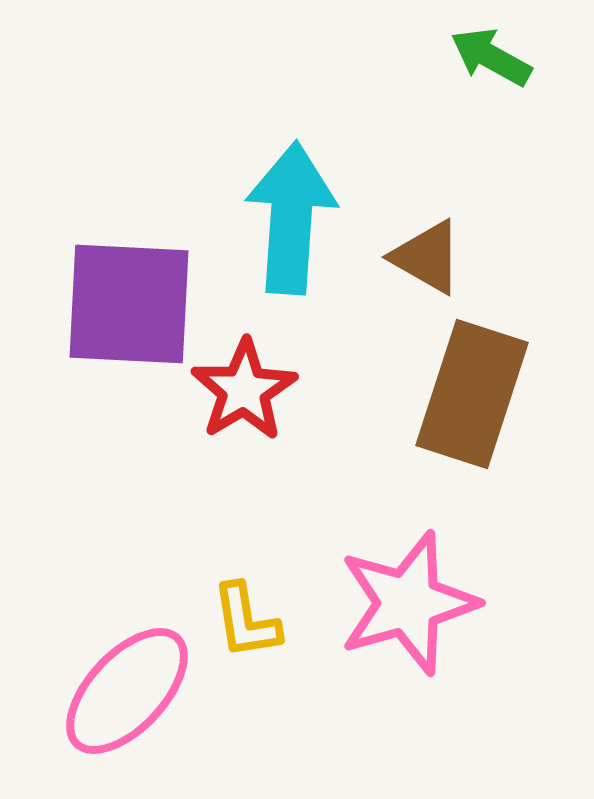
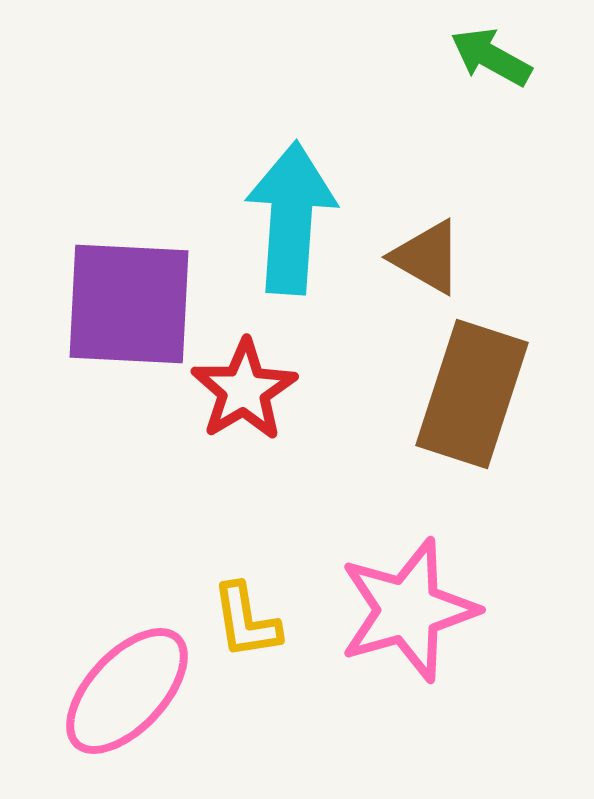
pink star: moved 7 px down
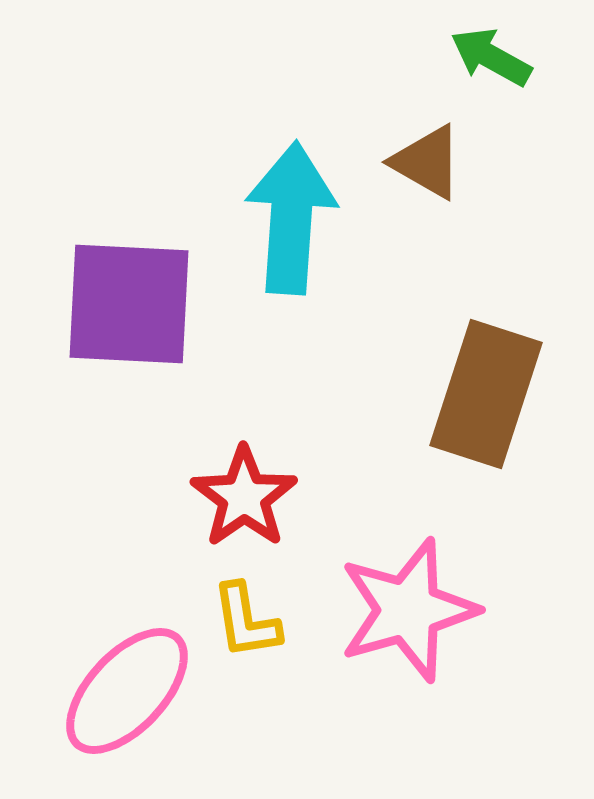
brown triangle: moved 95 px up
red star: moved 107 px down; rotated 4 degrees counterclockwise
brown rectangle: moved 14 px right
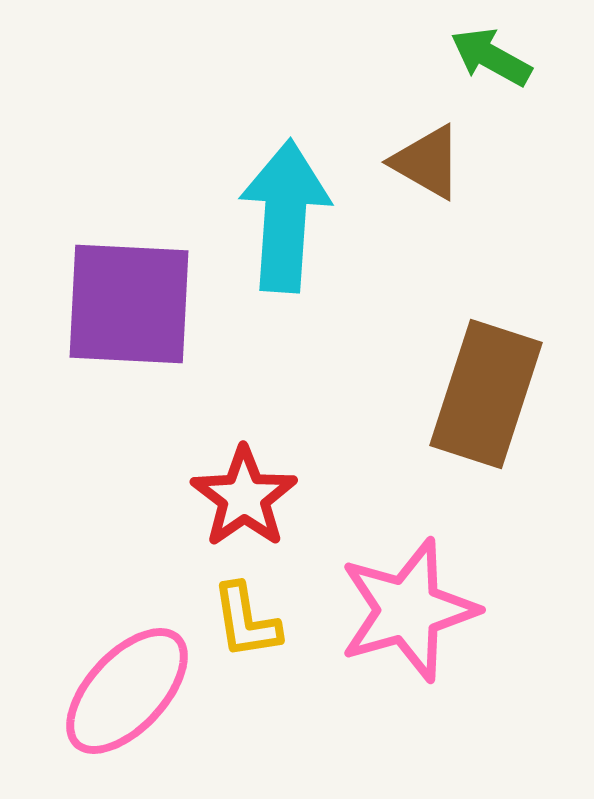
cyan arrow: moved 6 px left, 2 px up
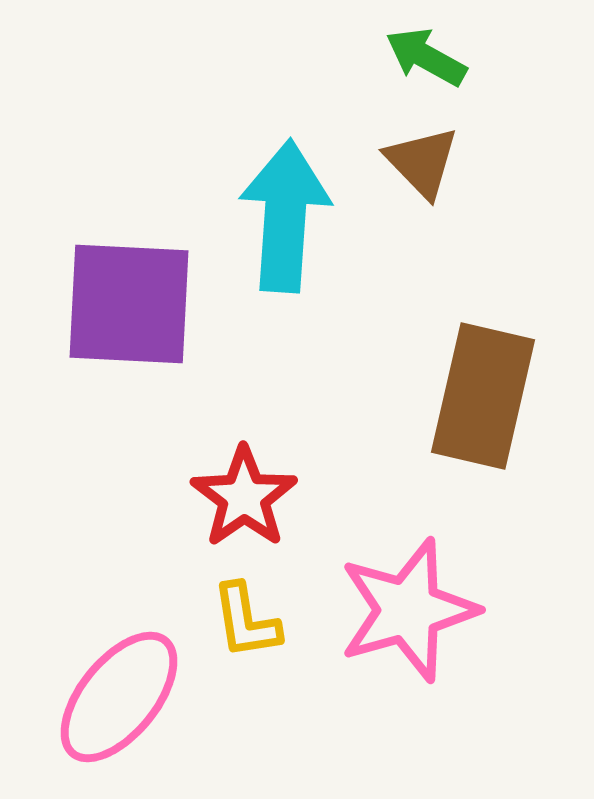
green arrow: moved 65 px left
brown triangle: moved 5 px left; rotated 16 degrees clockwise
brown rectangle: moved 3 px left, 2 px down; rotated 5 degrees counterclockwise
pink ellipse: moved 8 px left, 6 px down; rotated 4 degrees counterclockwise
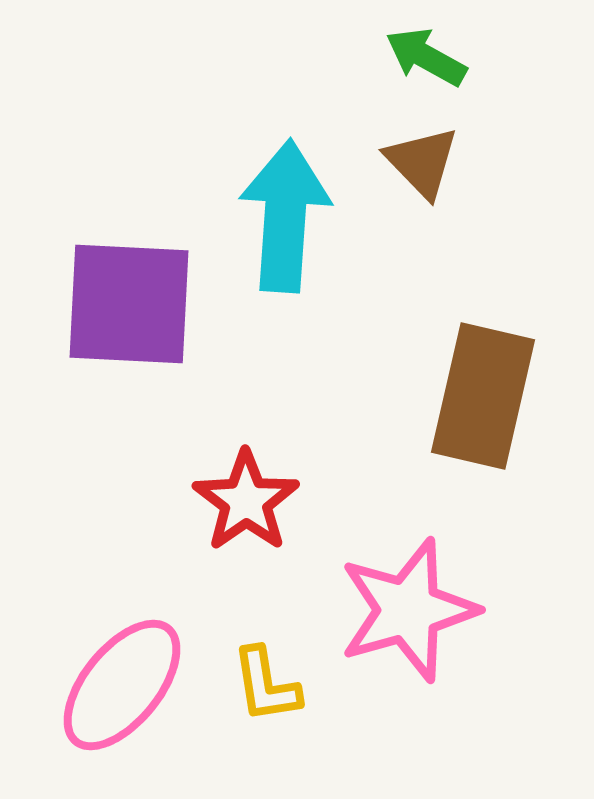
red star: moved 2 px right, 4 px down
yellow L-shape: moved 20 px right, 64 px down
pink ellipse: moved 3 px right, 12 px up
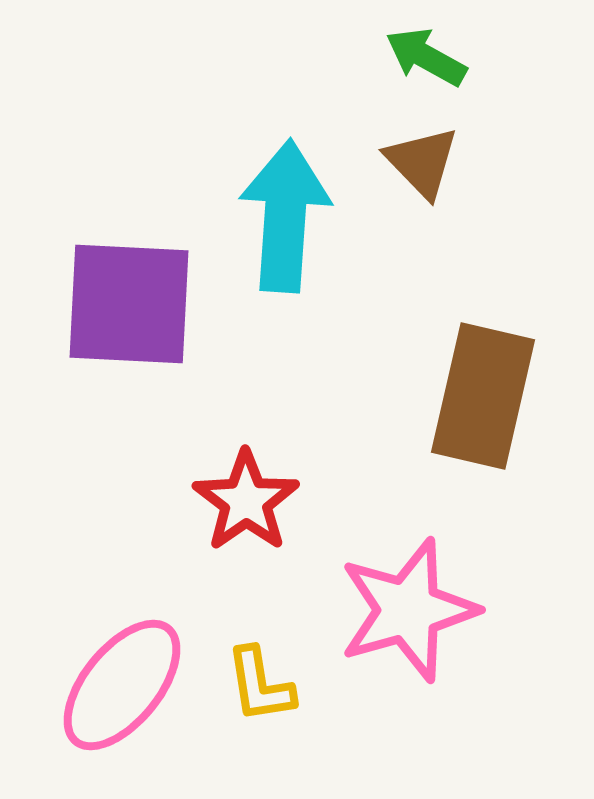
yellow L-shape: moved 6 px left
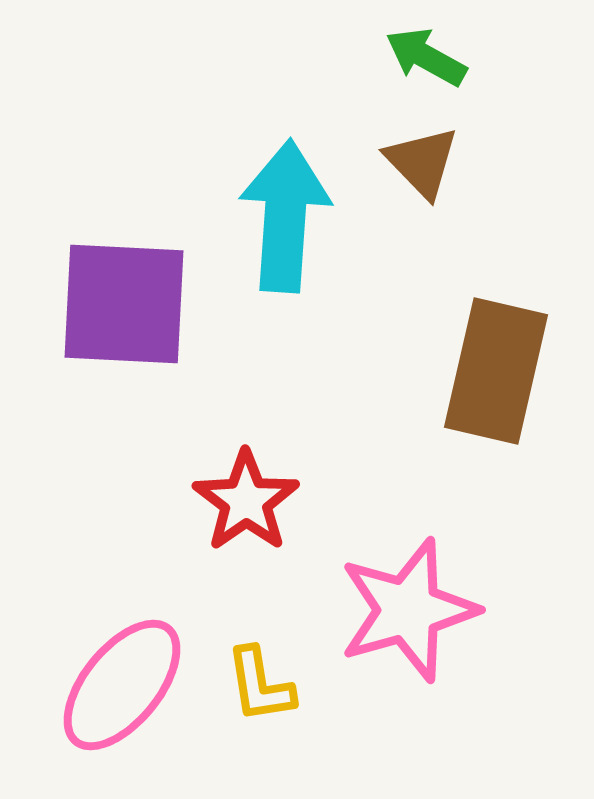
purple square: moved 5 px left
brown rectangle: moved 13 px right, 25 px up
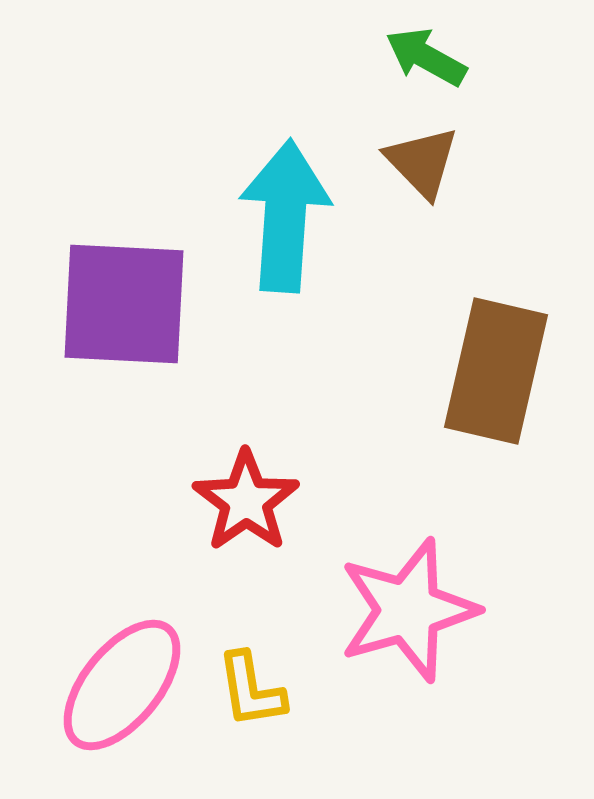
yellow L-shape: moved 9 px left, 5 px down
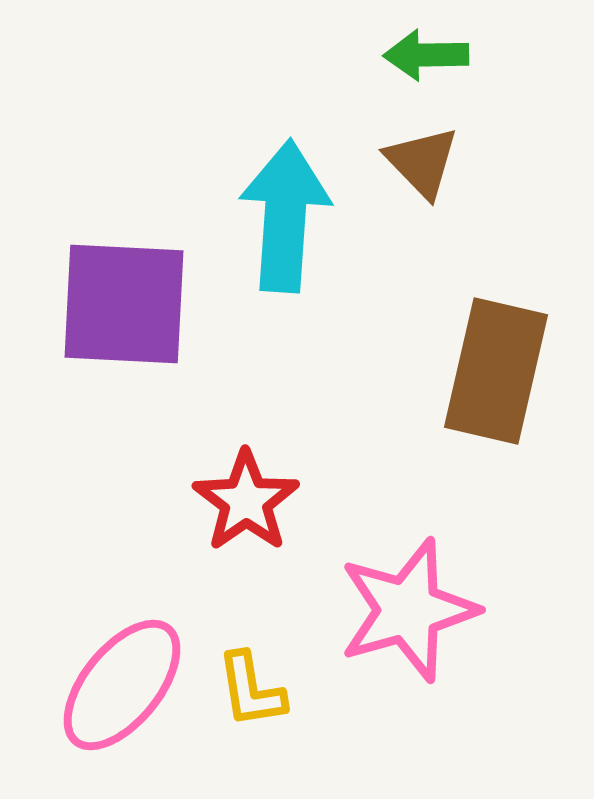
green arrow: moved 2 px up; rotated 30 degrees counterclockwise
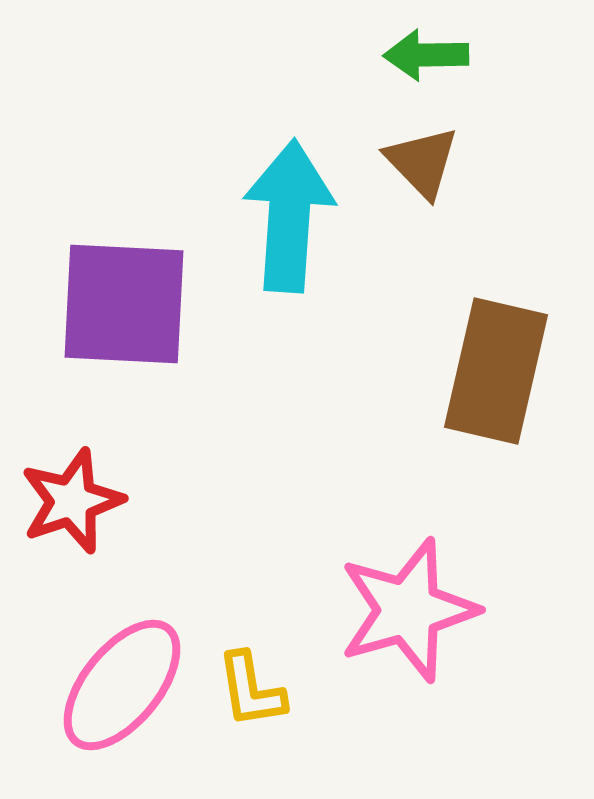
cyan arrow: moved 4 px right
red star: moved 174 px left; rotated 16 degrees clockwise
